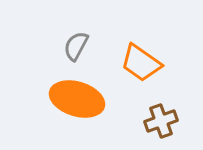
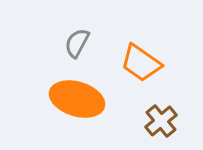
gray semicircle: moved 1 px right, 3 px up
brown cross: rotated 20 degrees counterclockwise
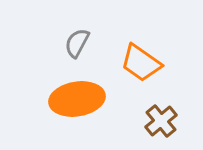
orange ellipse: rotated 26 degrees counterclockwise
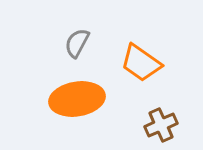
brown cross: moved 4 px down; rotated 16 degrees clockwise
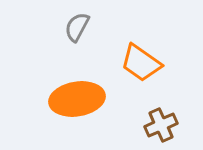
gray semicircle: moved 16 px up
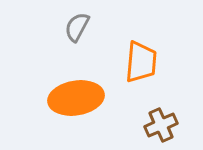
orange trapezoid: moved 1 px up; rotated 120 degrees counterclockwise
orange ellipse: moved 1 px left, 1 px up
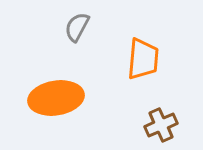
orange trapezoid: moved 2 px right, 3 px up
orange ellipse: moved 20 px left
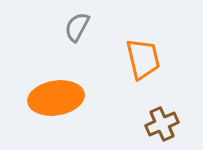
orange trapezoid: rotated 18 degrees counterclockwise
brown cross: moved 1 px right, 1 px up
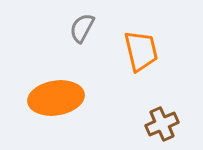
gray semicircle: moved 5 px right, 1 px down
orange trapezoid: moved 2 px left, 8 px up
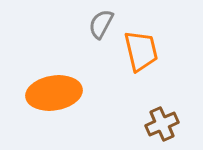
gray semicircle: moved 19 px right, 4 px up
orange ellipse: moved 2 px left, 5 px up
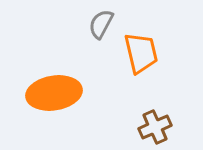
orange trapezoid: moved 2 px down
brown cross: moved 7 px left, 3 px down
